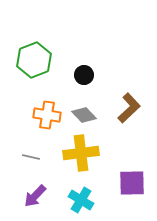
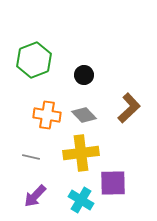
purple square: moved 19 px left
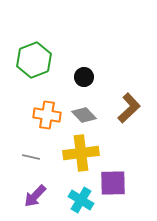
black circle: moved 2 px down
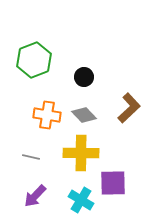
yellow cross: rotated 8 degrees clockwise
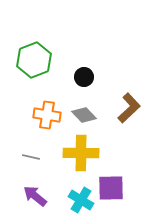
purple square: moved 2 px left, 5 px down
purple arrow: rotated 85 degrees clockwise
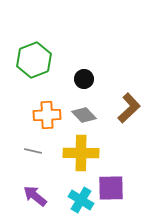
black circle: moved 2 px down
orange cross: rotated 12 degrees counterclockwise
gray line: moved 2 px right, 6 px up
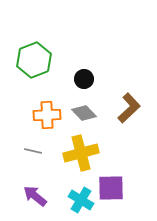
gray diamond: moved 2 px up
yellow cross: rotated 16 degrees counterclockwise
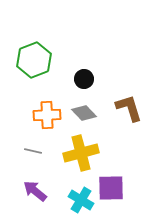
brown L-shape: rotated 64 degrees counterclockwise
purple arrow: moved 5 px up
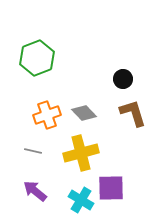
green hexagon: moved 3 px right, 2 px up
black circle: moved 39 px right
brown L-shape: moved 4 px right, 5 px down
orange cross: rotated 16 degrees counterclockwise
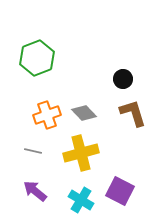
purple square: moved 9 px right, 3 px down; rotated 28 degrees clockwise
